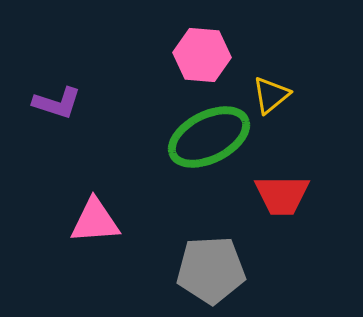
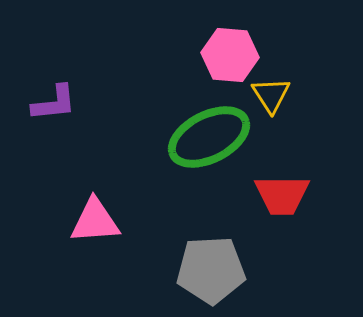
pink hexagon: moved 28 px right
yellow triangle: rotated 24 degrees counterclockwise
purple L-shape: moved 3 px left; rotated 24 degrees counterclockwise
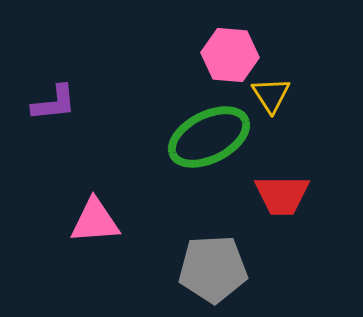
gray pentagon: moved 2 px right, 1 px up
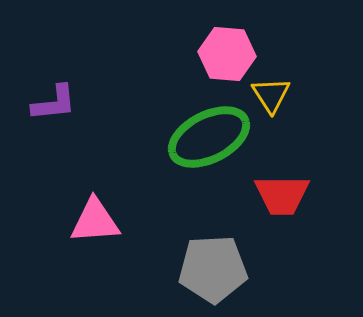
pink hexagon: moved 3 px left, 1 px up
